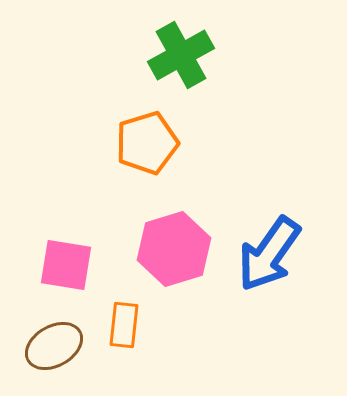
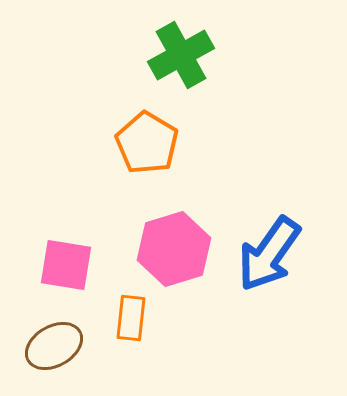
orange pentagon: rotated 24 degrees counterclockwise
orange rectangle: moved 7 px right, 7 px up
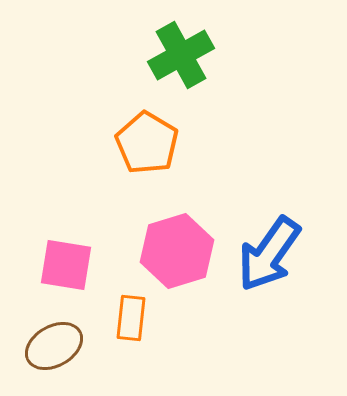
pink hexagon: moved 3 px right, 2 px down
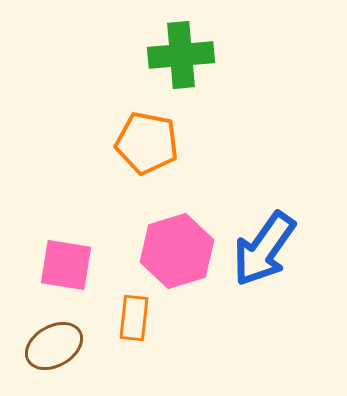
green cross: rotated 24 degrees clockwise
orange pentagon: rotated 20 degrees counterclockwise
blue arrow: moved 5 px left, 5 px up
orange rectangle: moved 3 px right
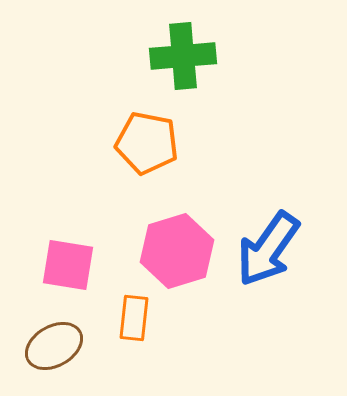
green cross: moved 2 px right, 1 px down
blue arrow: moved 4 px right
pink square: moved 2 px right
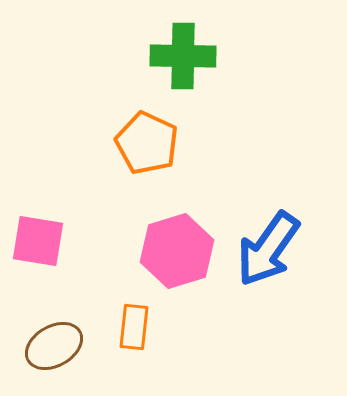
green cross: rotated 6 degrees clockwise
orange pentagon: rotated 14 degrees clockwise
pink square: moved 30 px left, 24 px up
orange rectangle: moved 9 px down
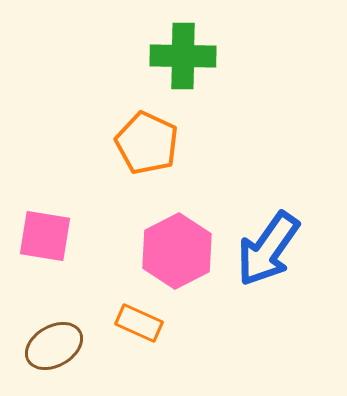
pink square: moved 7 px right, 5 px up
pink hexagon: rotated 10 degrees counterclockwise
orange rectangle: moved 5 px right, 4 px up; rotated 72 degrees counterclockwise
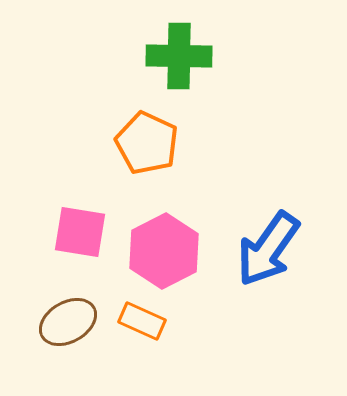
green cross: moved 4 px left
pink square: moved 35 px right, 4 px up
pink hexagon: moved 13 px left
orange rectangle: moved 3 px right, 2 px up
brown ellipse: moved 14 px right, 24 px up
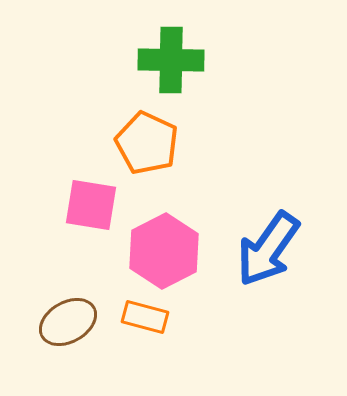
green cross: moved 8 px left, 4 px down
pink square: moved 11 px right, 27 px up
orange rectangle: moved 3 px right, 4 px up; rotated 9 degrees counterclockwise
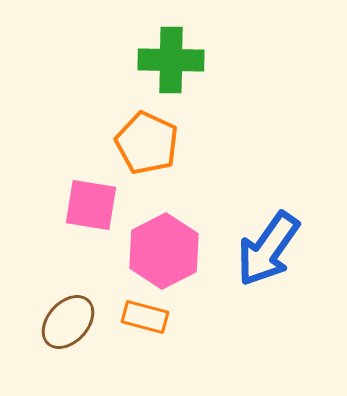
brown ellipse: rotated 18 degrees counterclockwise
